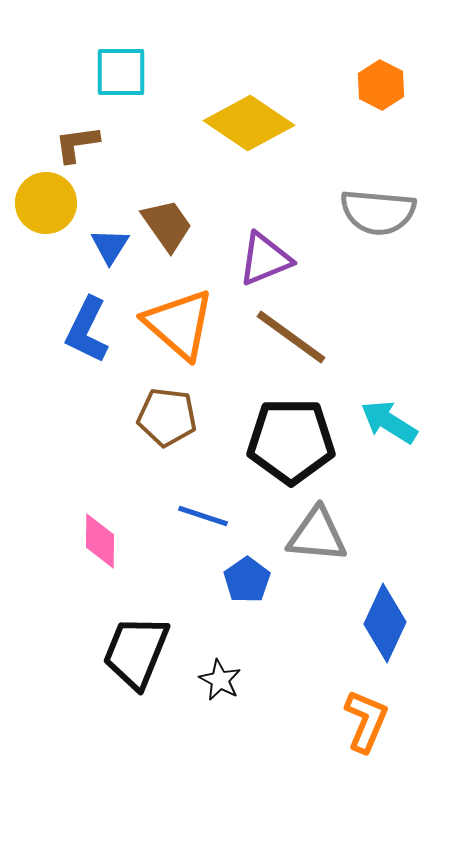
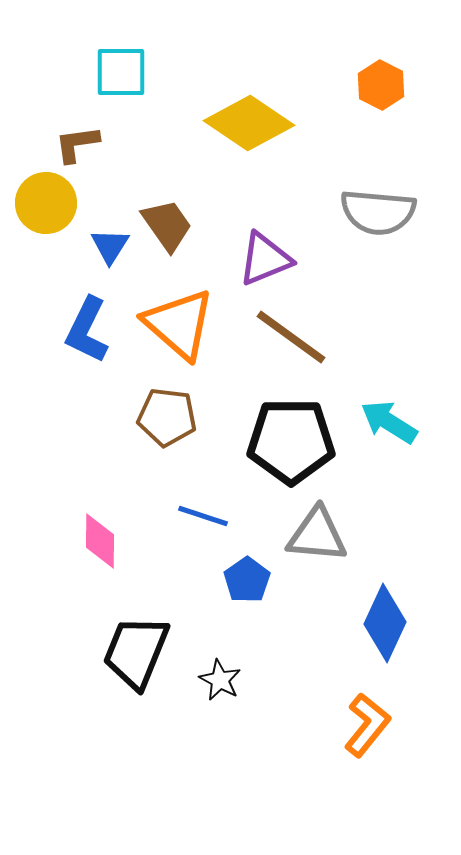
orange L-shape: moved 1 px right, 4 px down; rotated 16 degrees clockwise
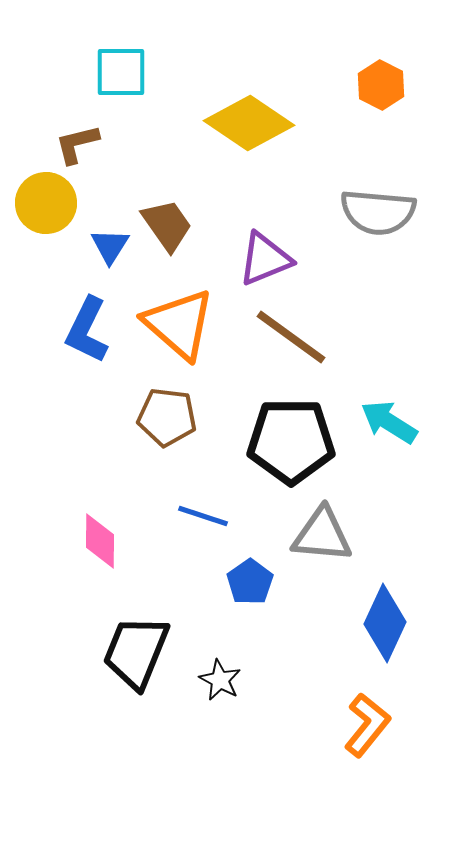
brown L-shape: rotated 6 degrees counterclockwise
gray triangle: moved 5 px right
blue pentagon: moved 3 px right, 2 px down
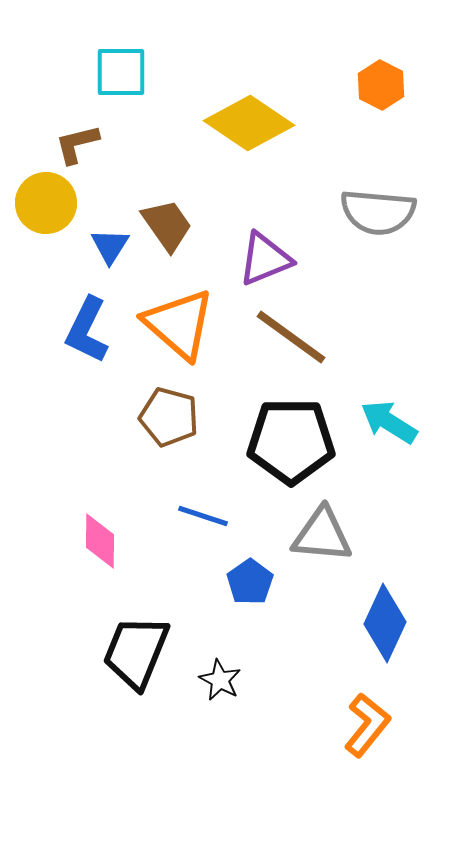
brown pentagon: moved 2 px right; rotated 8 degrees clockwise
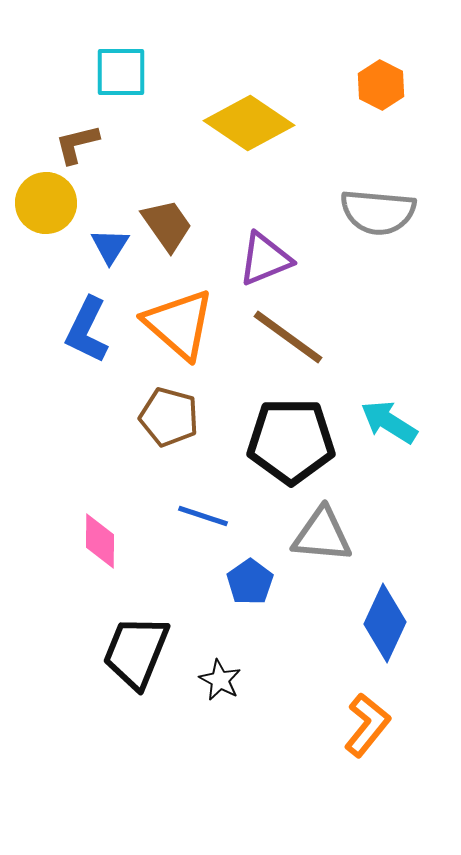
brown line: moved 3 px left
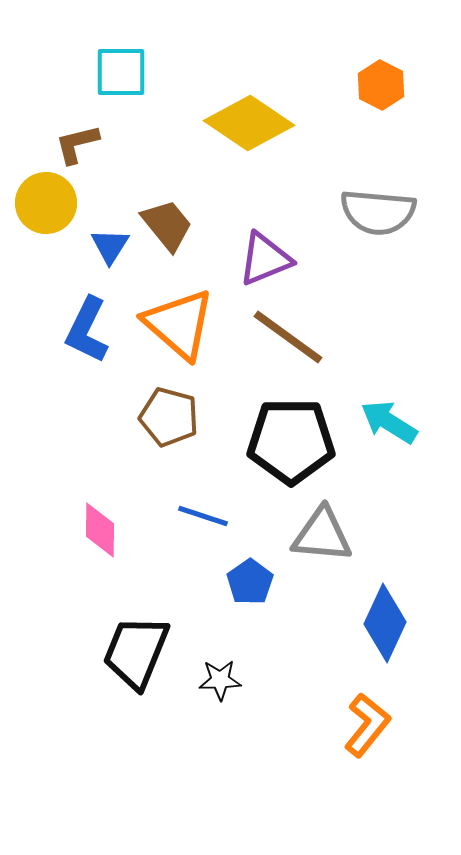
brown trapezoid: rotated 4 degrees counterclockwise
pink diamond: moved 11 px up
black star: rotated 30 degrees counterclockwise
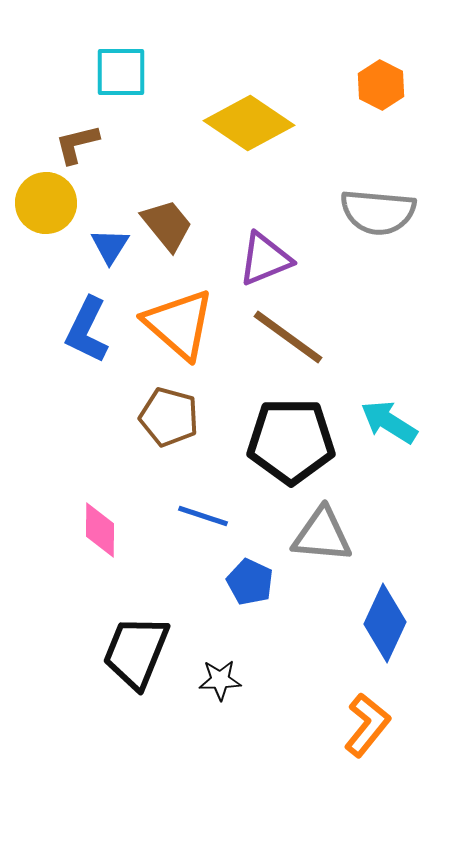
blue pentagon: rotated 12 degrees counterclockwise
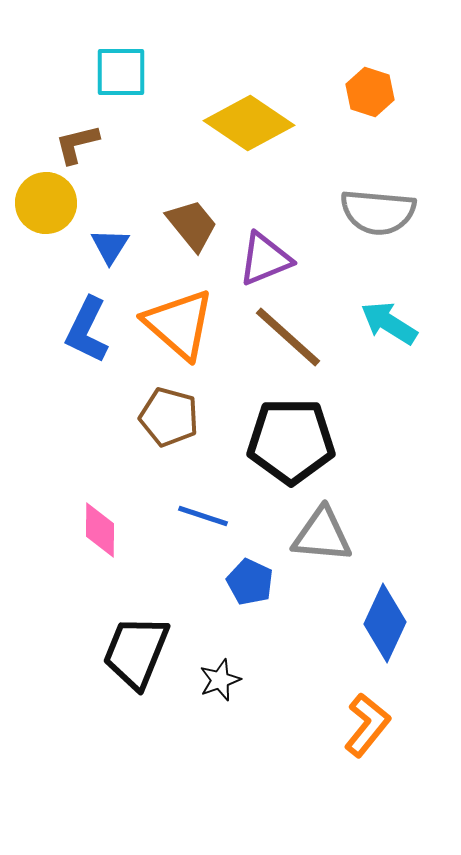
orange hexagon: moved 11 px left, 7 px down; rotated 9 degrees counterclockwise
brown trapezoid: moved 25 px right
brown line: rotated 6 degrees clockwise
cyan arrow: moved 99 px up
black star: rotated 18 degrees counterclockwise
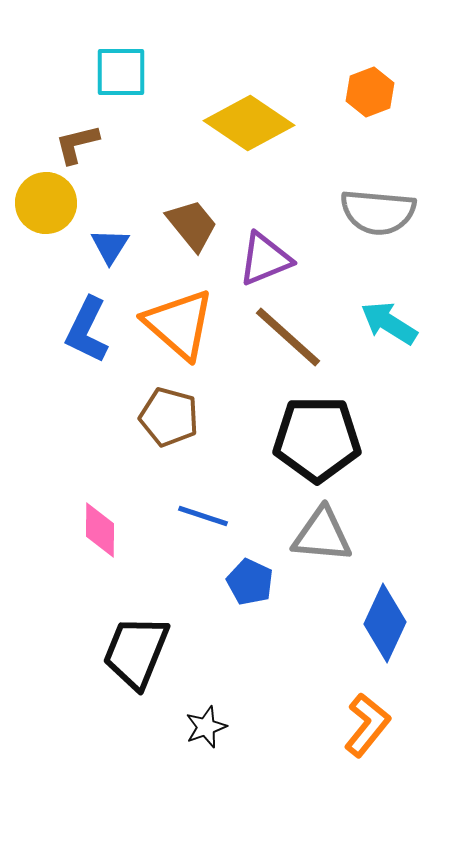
orange hexagon: rotated 21 degrees clockwise
black pentagon: moved 26 px right, 2 px up
black star: moved 14 px left, 47 px down
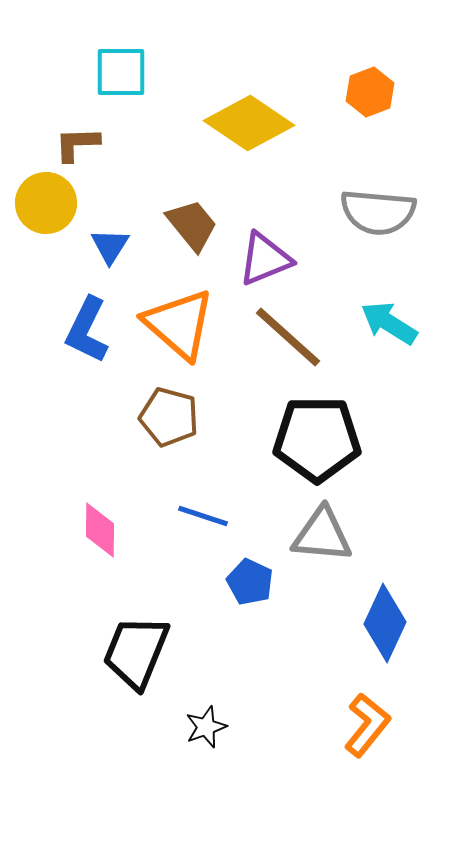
brown L-shape: rotated 12 degrees clockwise
